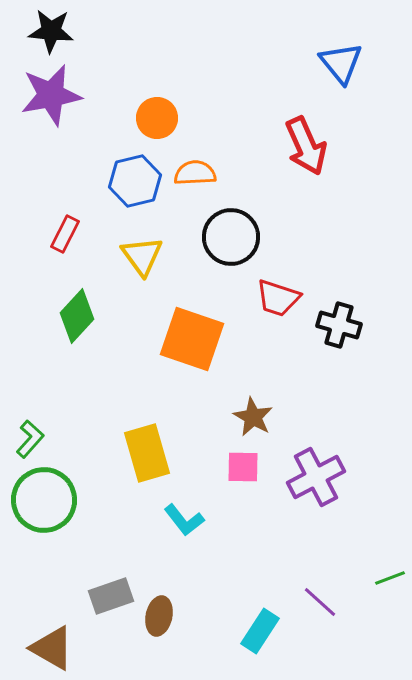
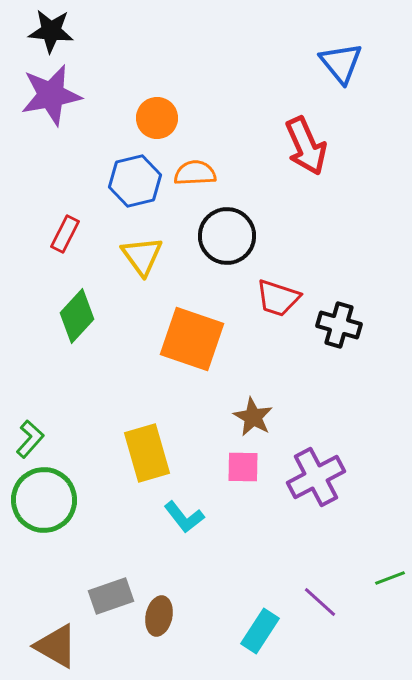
black circle: moved 4 px left, 1 px up
cyan L-shape: moved 3 px up
brown triangle: moved 4 px right, 2 px up
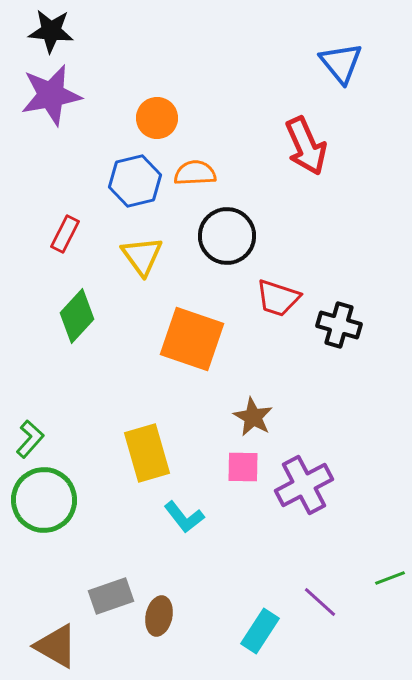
purple cross: moved 12 px left, 8 px down
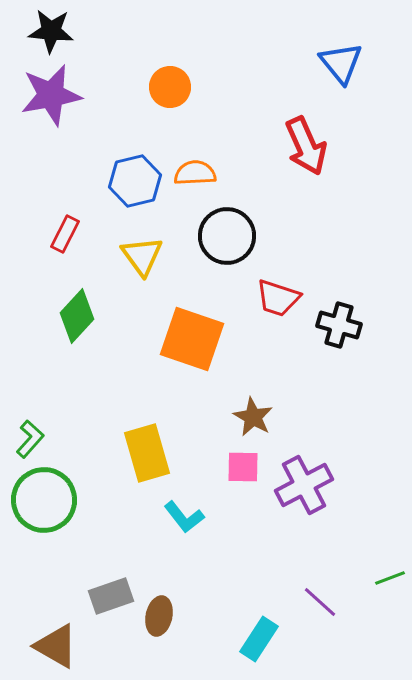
orange circle: moved 13 px right, 31 px up
cyan rectangle: moved 1 px left, 8 px down
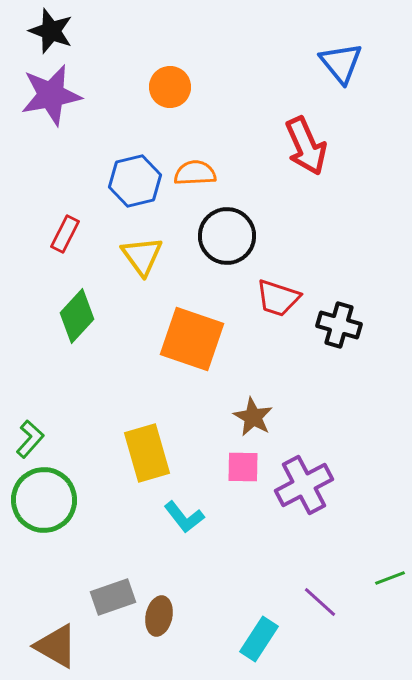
black star: rotated 15 degrees clockwise
gray rectangle: moved 2 px right, 1 px down
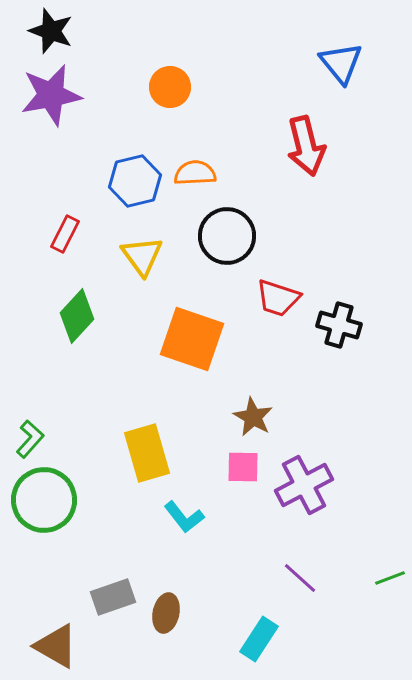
red arrow: rotated 10 degrees clockwise
purple line: moved 20 px left, 24 px up
brown ellipse: moved 7 px right, 3 px up
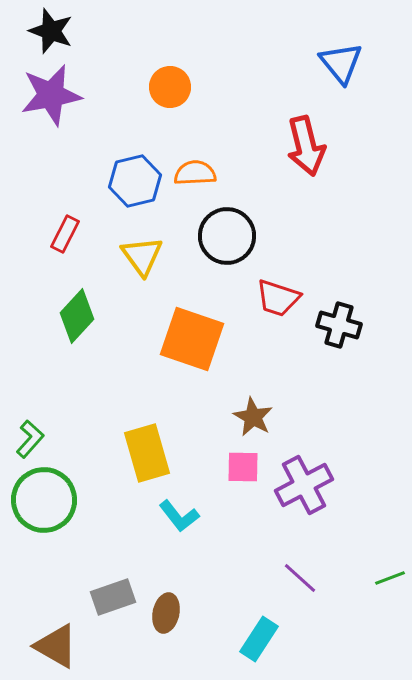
cyan L-shape: moved 5 px left, 1 px up
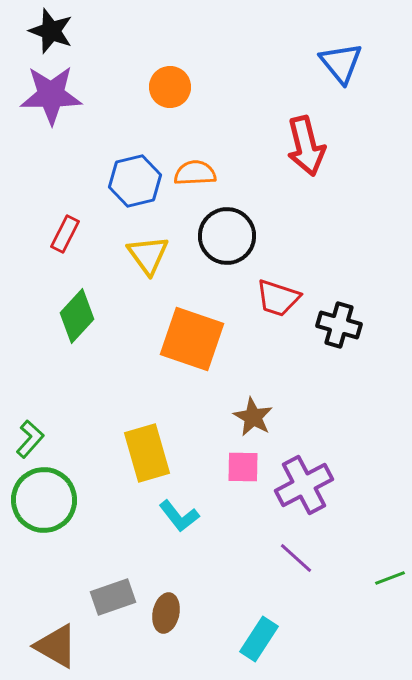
purple star: rotated 10 degrees clockwise
yellow triangle: moved 6 px right, 1 px up
purple line: moved 4 px left, 20 px up
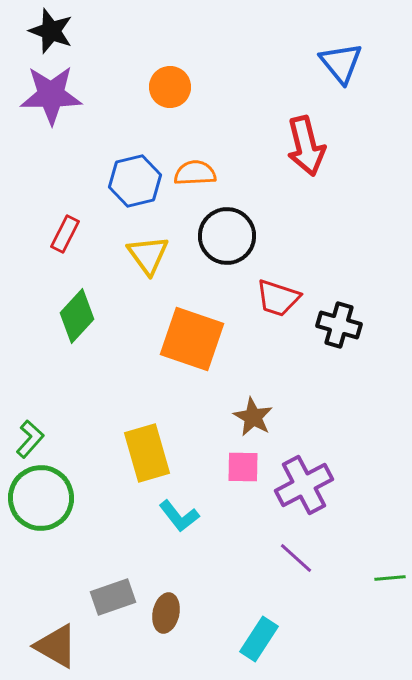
green circle: moved 3 px left, 2 px up
green line: rotated 16 degrees clockwise
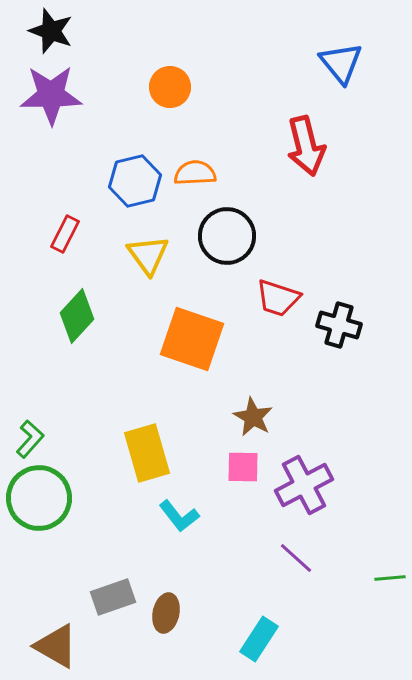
green circle: moved 2 px left
